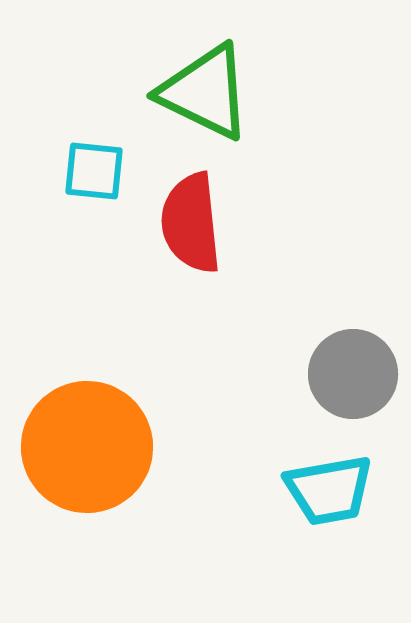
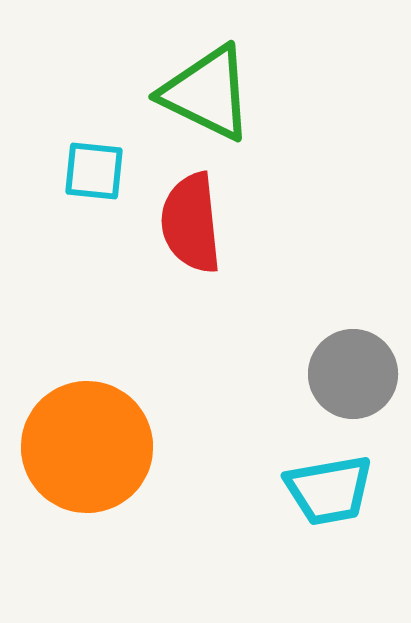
green triangle: moved 2 px right, 1 px down
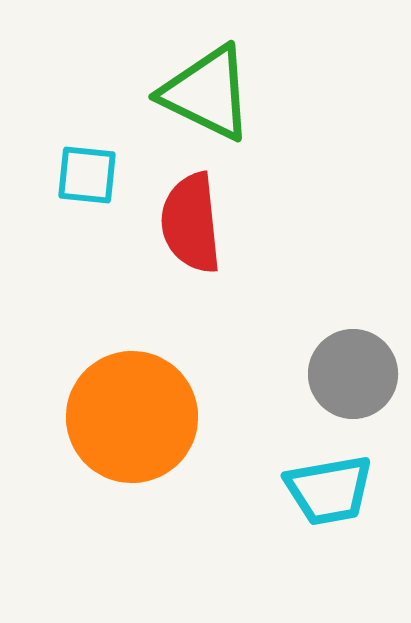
cyan square: moved 7 px left, 4 px down
orange circle: moved 45 px right, 30 px up
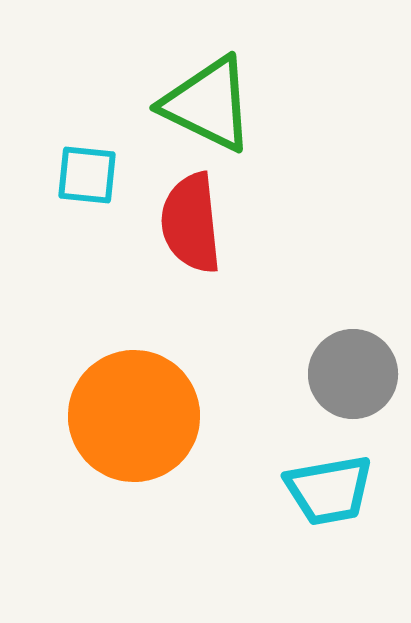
green triangle: moved 1 px right, 11 px down
orange circle: moved 2 px right, 1 px up
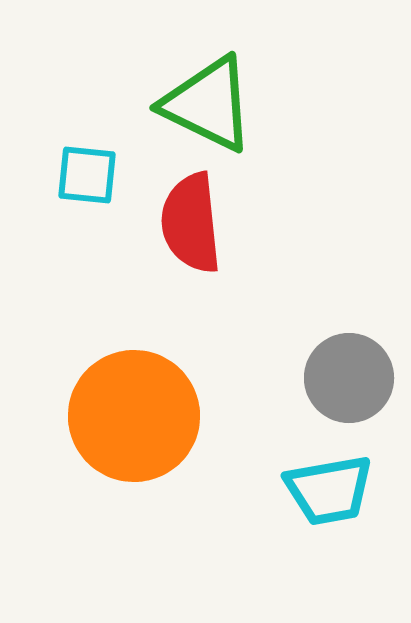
gray circle: moved 4 px left, 4 px down
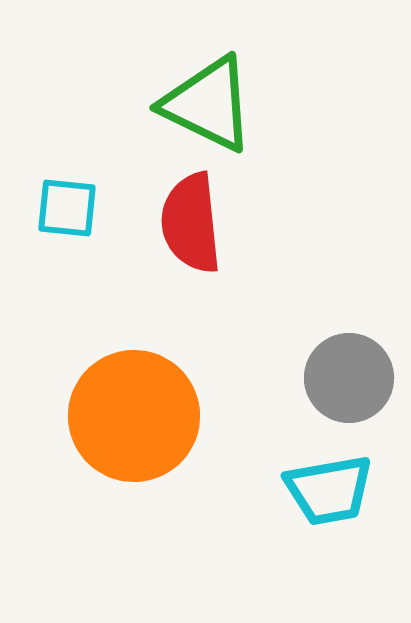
cyan square: moved 20 px left, 33 px down
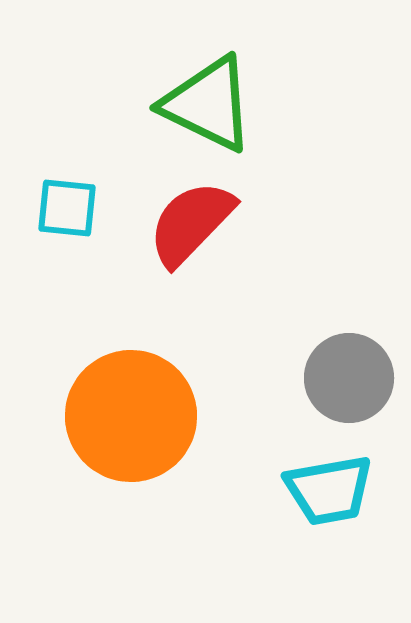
red semicircle: rotated 50 degrees clockwise
orange circle: moved 3 px left
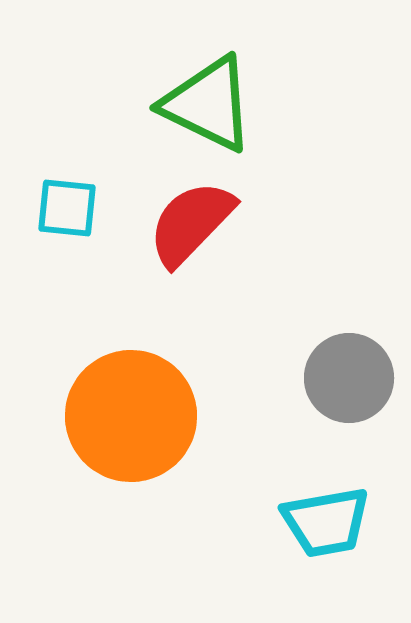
cyan trapezoid: moved 3 px left, 32 px down
